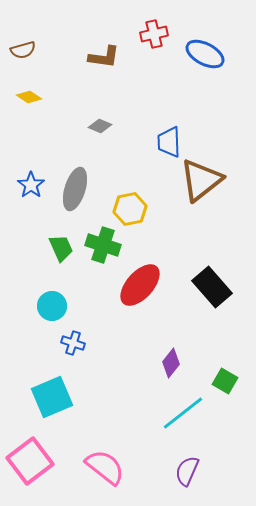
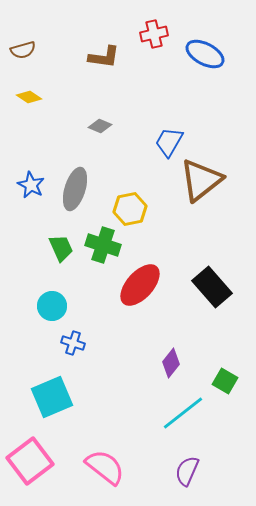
blue trapezoid: rotated 32 degrees clockwise
blue star: rotated 8 degrees counterclockwise
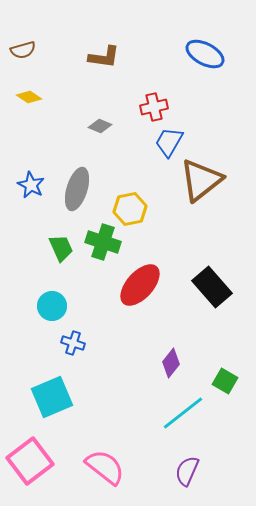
red cross: moved 73 px down
gray ellipse: moved 2 px right
green cross: moved 3 px up
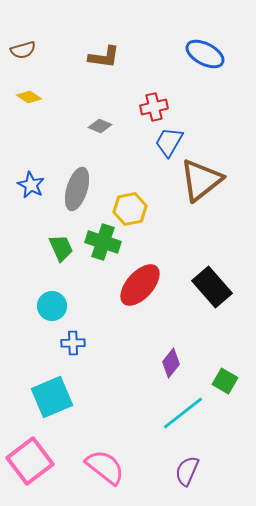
blue cross: rotated 20 degrees counterclockwise
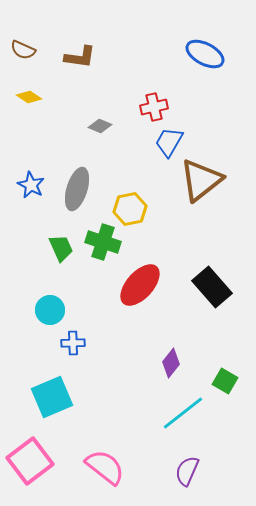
brown semicircle: rotated 40 degrees clockwise
brown L-shape: moved 24 px left
cyan circle: moved 2 px left, 4 px down
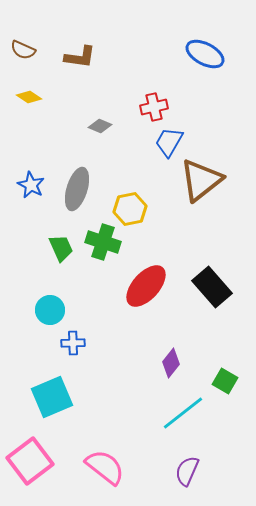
red ellipse: moved 6 px right, 1 px down
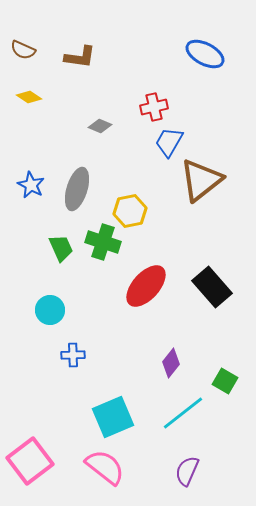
yellow hexagon: moved 2 px down
blue cross: moved 12 px down
cyan square: moved 61 px right, 20 px down
